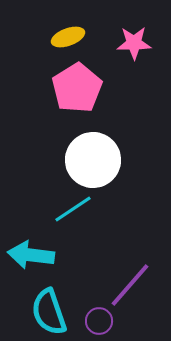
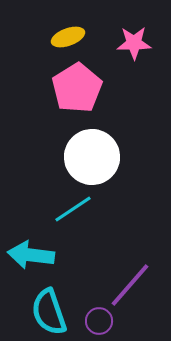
white circle: moved 1 px left, 3 px up
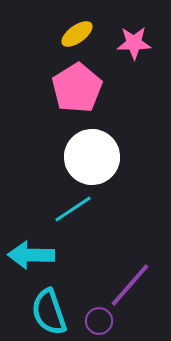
yellow ellipse: moved 9 px right, 3 px up; rotated 16 degrees counterclockwise
cyan arrow: rotated 6 degrees counterclockwise
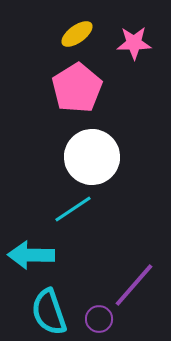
purple line: moved 4 px right
purple circle: moved 2 px up
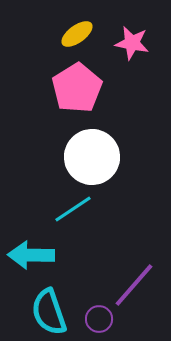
pink star: moved 2 px left; rotated 12 degrees clockwise
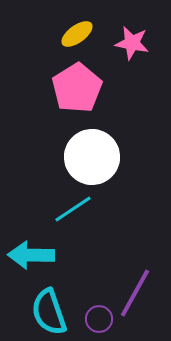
purple line: moved 1 px right, 8 px down; rotated 12 degrees counterclockwise
